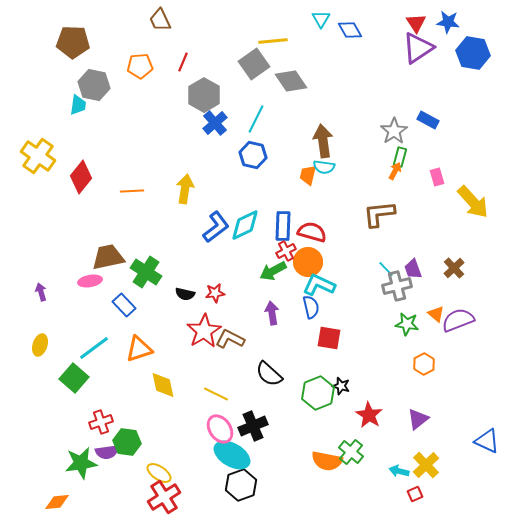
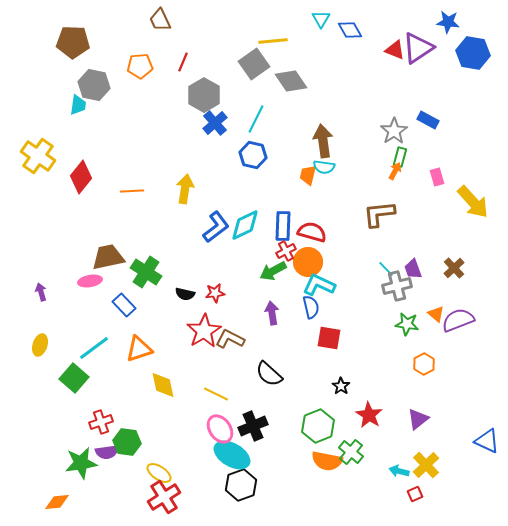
red triangle at (416, 23): moved 21 px left, 27 px down; rotated 35 degrees counterclockwise
black star at (341, 386): rotated 18 degrees clockwise
green hexagon at (318, 393): moved 33 px down
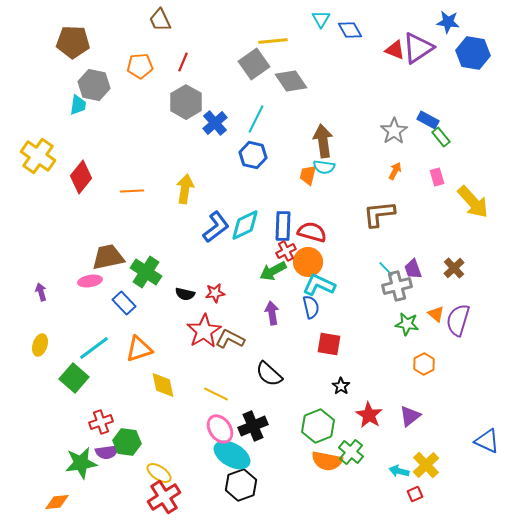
gray hexagon at (204, 95): moved 18 px left, 7 px down
green rectangle at (400, 157): moved 41 px right, 20 px up; rotated 54 degrees counterclockwise
blue rectangle at (124, 305): moved 2 px up
purple semicircle at (458, 320): rotated 52 degrees counterclockwise
red square at (329, 338): moved 6 px down
purple triangle at (418, 419): moved 8 px left, 3 px up
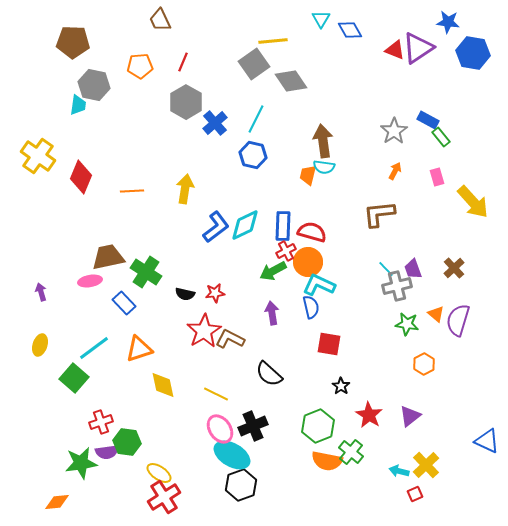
red diamond at (81, 177): rotated 16 degrees counterclockwise
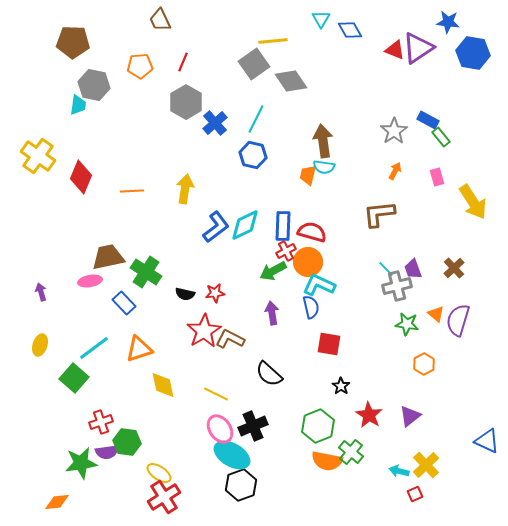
yellow arrow at (473, 202): rotated 9 degrees clockwise
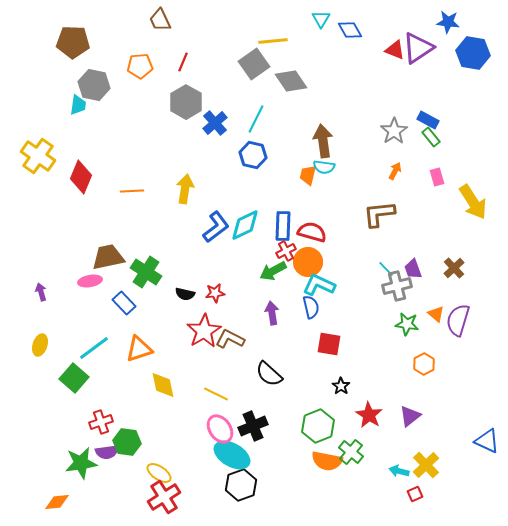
green rectangle at (441, 137): moved 10 px left
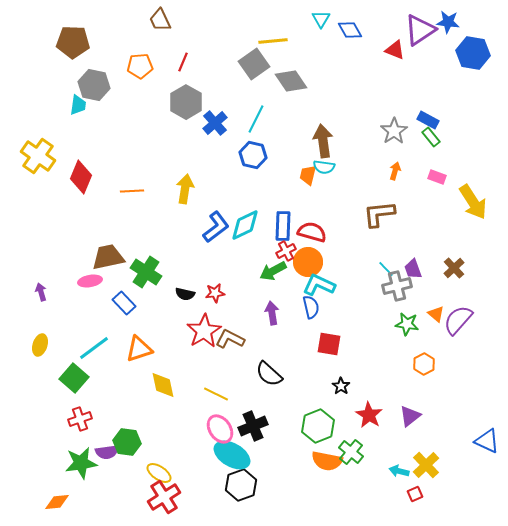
purple triangle at (418, 48): moved 2 px right, 18 px up
orange arrow at (395, 171): rotated 12 degrees counterclockwise
pink rectangle at (437, 177): rotated 54 degrees counterclockwise
purple semicircle at (458, 320): rotated 24 degrees clockwise
red cross at (101, 422): moved 21 px left, 3 px up
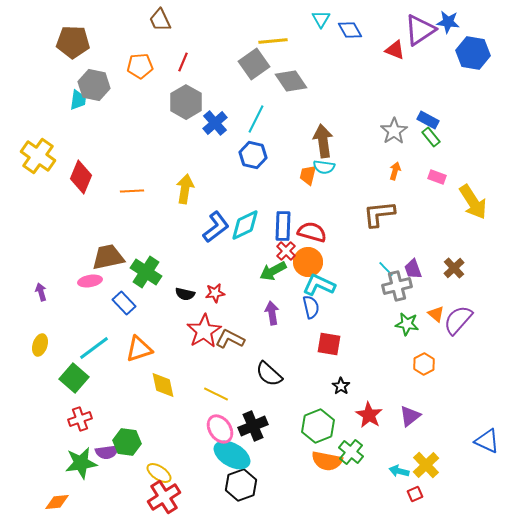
cyan trapezoid at (78, 105): moved 5 px up
red cross at (286, 251): rotated 18 degrees counterclockwise
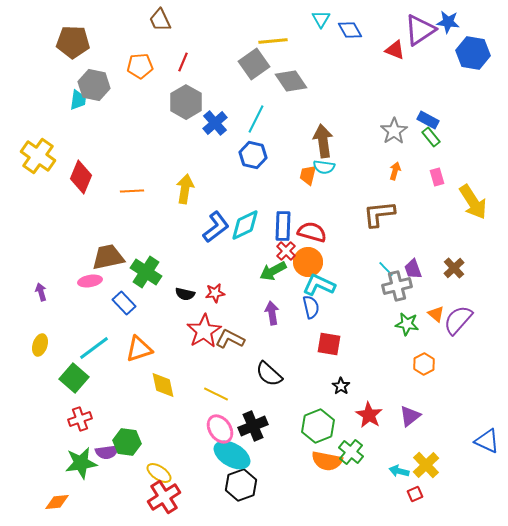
pink rectangle at (437, 177): rotated 54 degrees clockwise
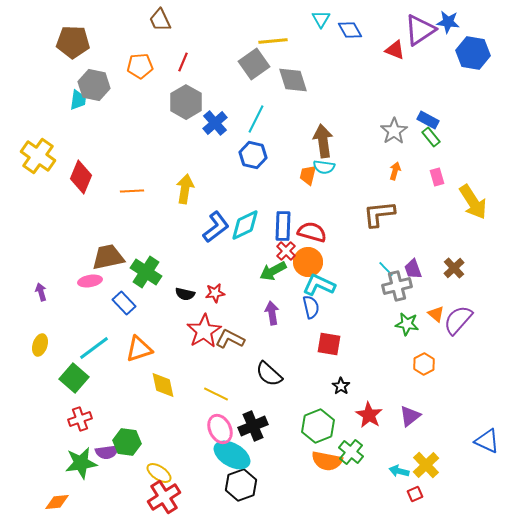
gray diamond at (291, 81): moved 2 px right, 1 px up; rotated 16 degrees clockwise
pink ellipse at (220, 429): rotated 8 degrees clockwise
